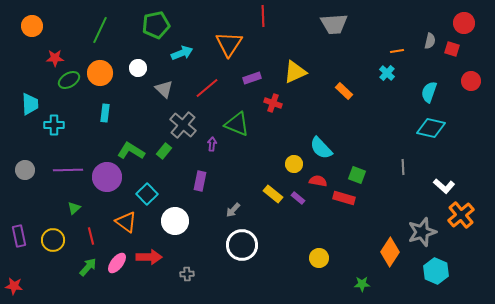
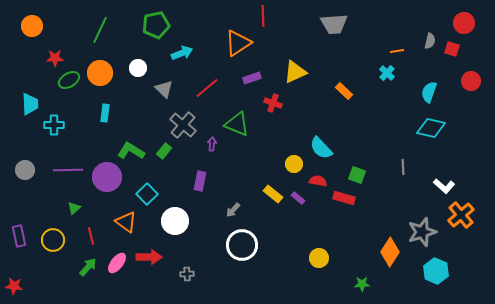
orange triangle at (229, 44): moved 9 px right, 1 px up; rotated 24 degrees clockwise
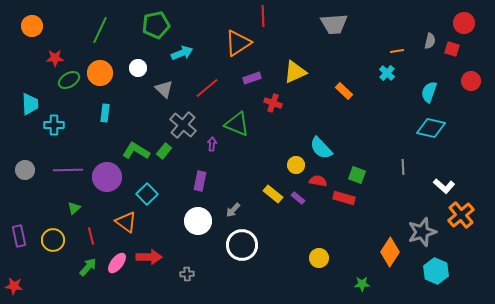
green L-shape at (131, 151): moved 5 px right
yellow circle at (294, 164): moved 2 px right, 1 px down
white circle at (175, 221): moved 23 px right
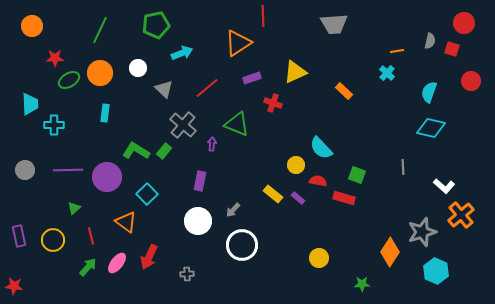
red arrow at (149, 257): rotated 115 degrees clockwise
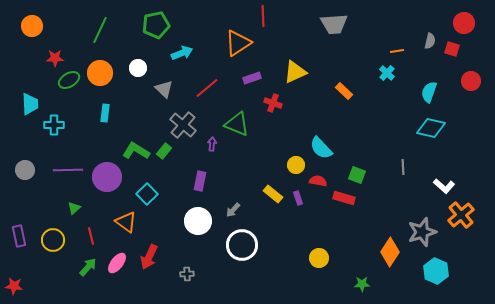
purple rectangle at (298, 198): rotated 32 degrees clockwise
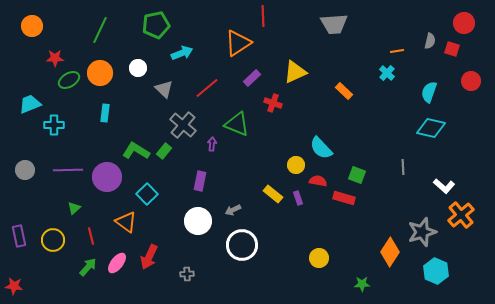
purple rectangle at (252, 78): rotated 24 degrees counterclockwise
cyan trapezoid at (30, 104): rotated 110 degrees counterclockwise
gray arrow at (233, 210): rotated 21 degrees clockwise
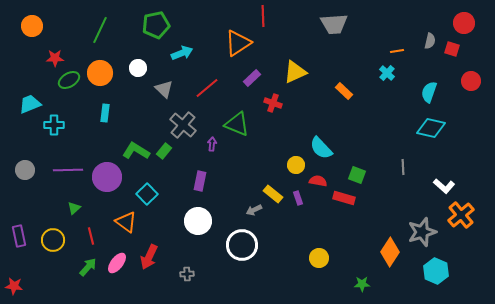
gray arrow at (233, 210): moved 21 px right
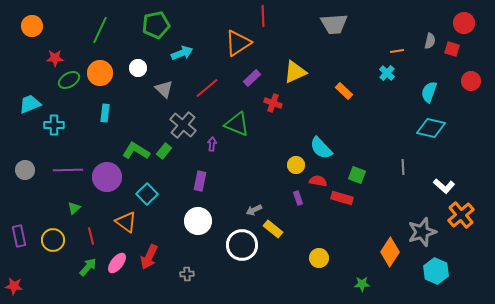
yellow rectangle at (273, 194): moved 35 px down
red rectangle at (344, 198): moved 2 px left
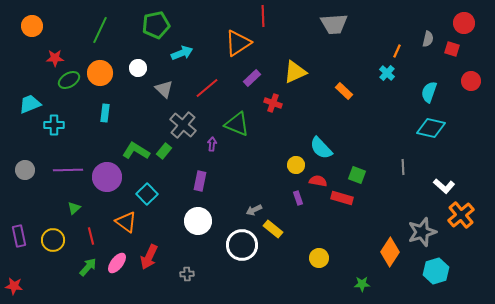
gray semicircle at (430, 41): moved 2 px left, 2 px up
orange line at (397, 51): rotated 56 degrees counterclockwise
cyan hexagon at (436, 271): rotated 20 degrees clockwise
